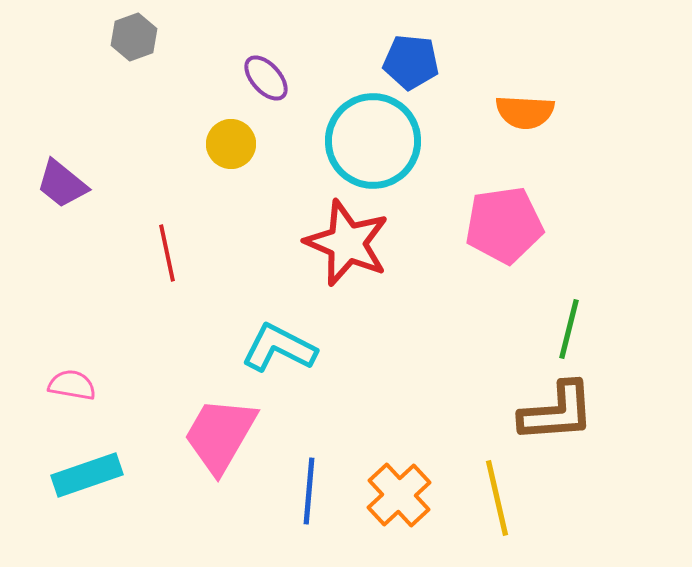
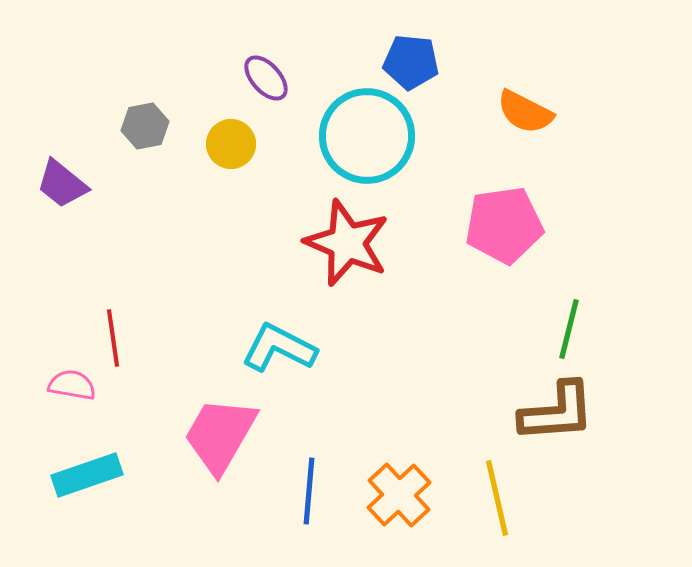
gray hexagon: moved 11 px right, 89 px down; rotated 9 degrees clockwise
orange semicircle: rotated 24 degrees clockwise
cyan circle: moved 6 px left, 5 px up
red line: moved 54 px left, 85 px down; rotated 4 degrees clockwise
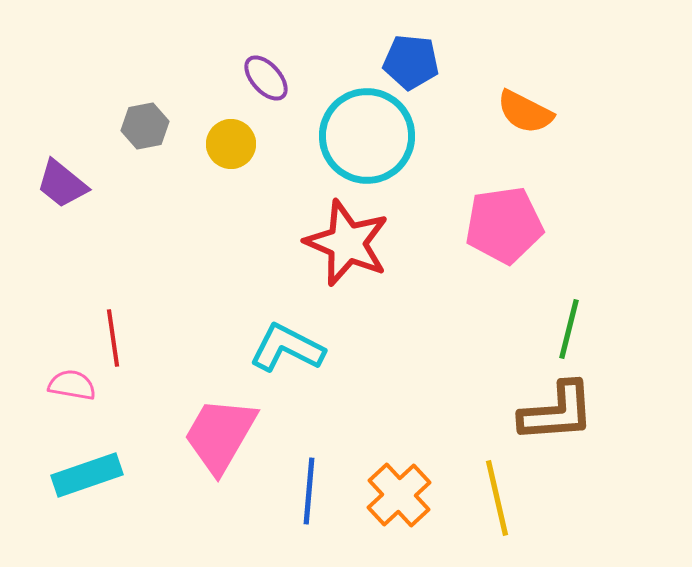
cyan L-shape: moved 8 px right
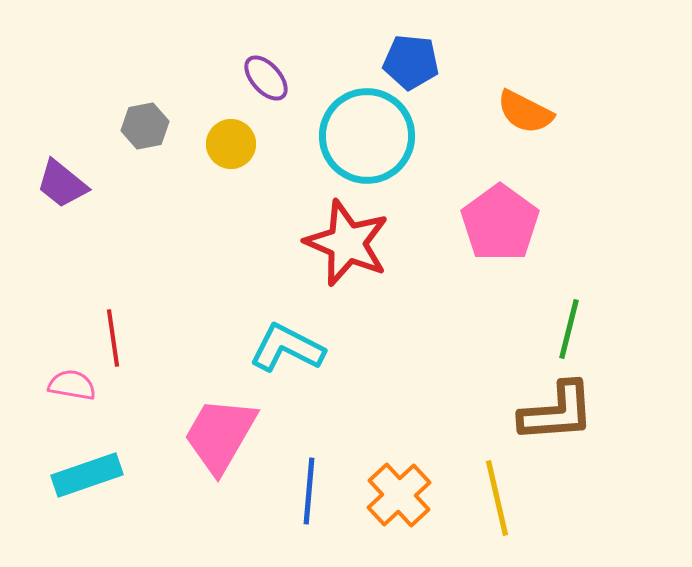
pink pentagon: moved 4 px left, 2 px up; rotated 28 degrees counterclockwise
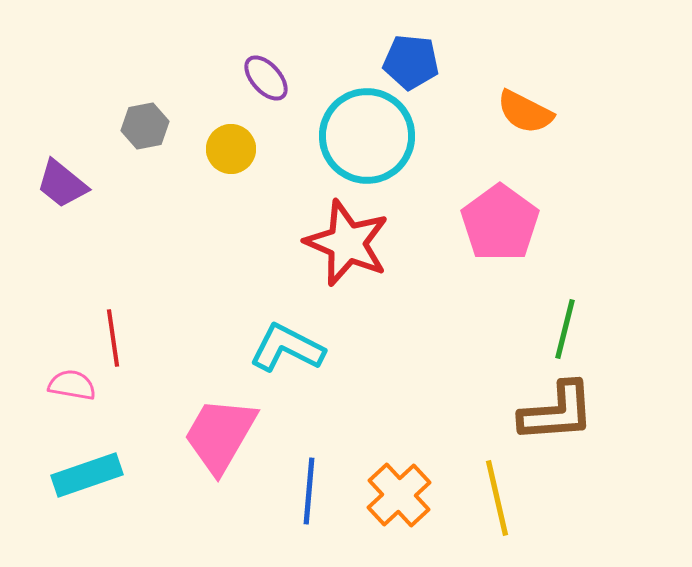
yellow circle: moved 5 px down
green line: moved 4 px left
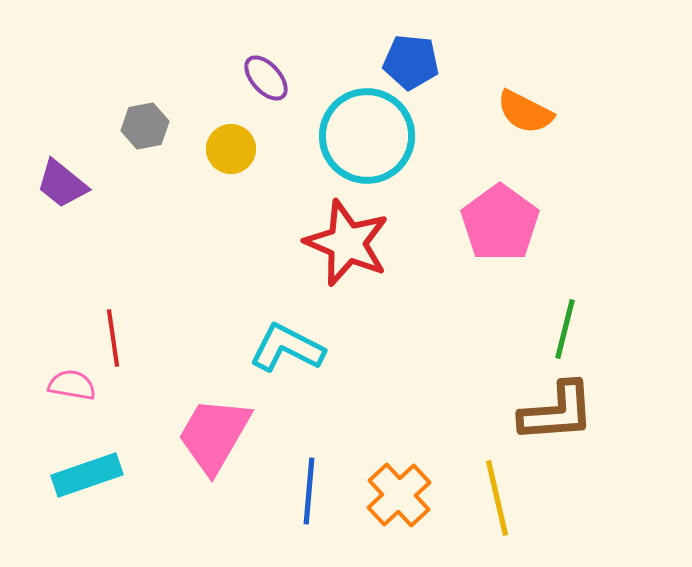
pink trapezoid: moved 6 px left
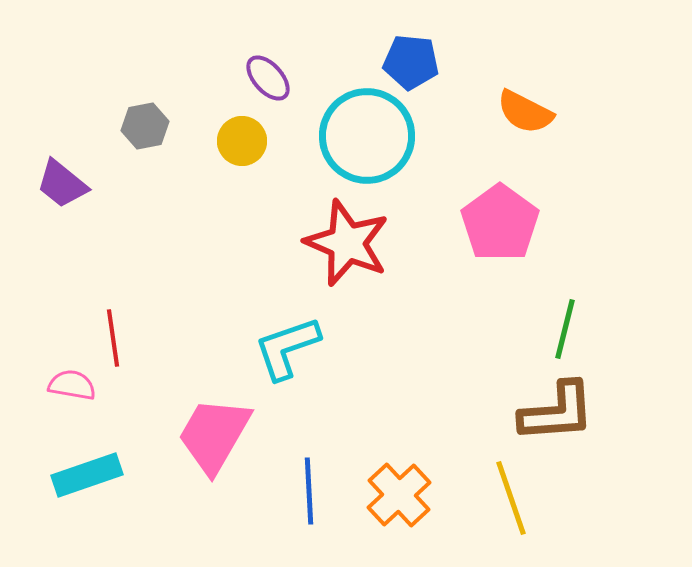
purple ellipse: moved 2 px right
yellow circle: moved 11 px right, 8 px up
cyan L-shape: rotated 46 degrees counterclockwise
blue line: rotated 8 degrees counterclockwise
yellow line: moved 14 px right; rotated 6 degrees counterclockwise
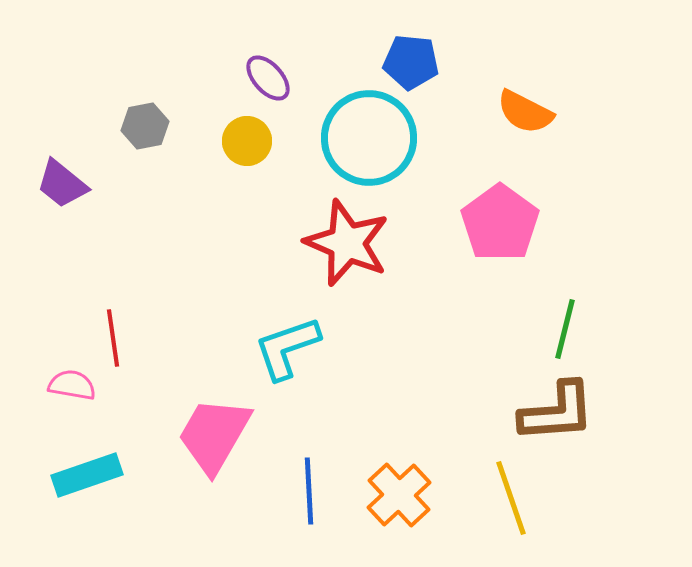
cyan circle: moved 2 px right, 2 px down
yellow circle: moved 5 px right
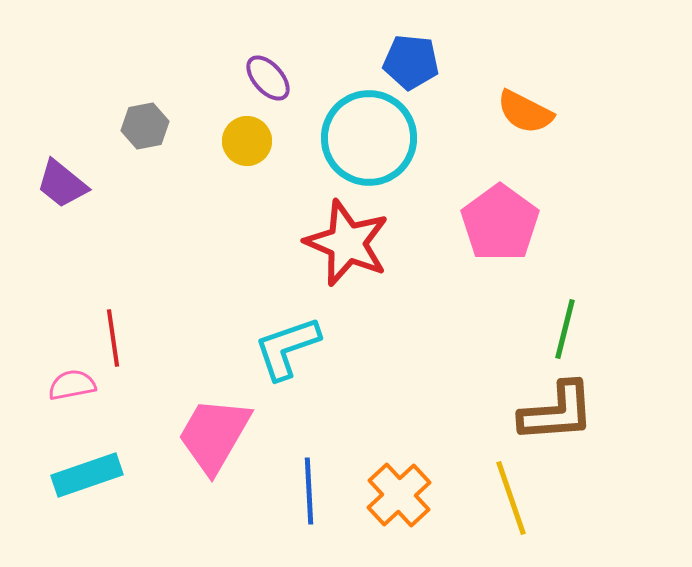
pink semicircle: rotated 21 degrees counterclockwise
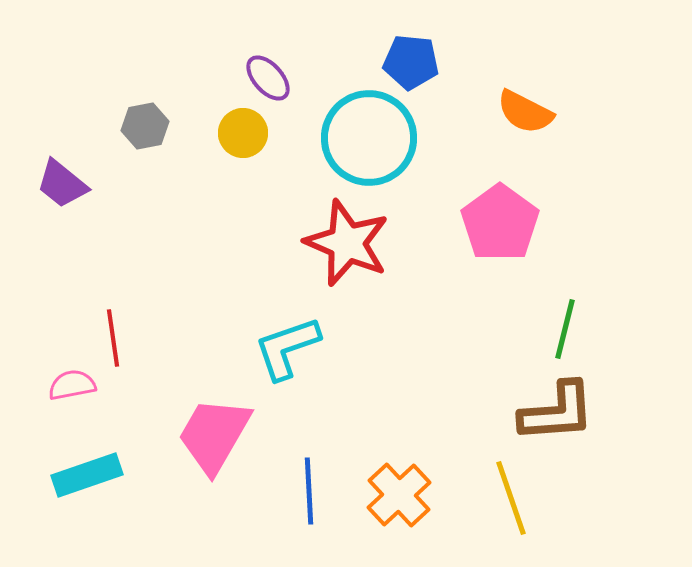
yellow circle: moved 4 px left, 8 px up
